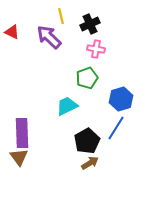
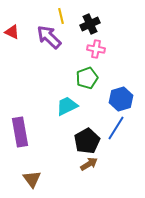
purple rectangle: moved 2 px left, 1 px up; rotated 8 degrees counterclockwise
brown triangle: moved 13 px right, 22 px down
brown arrow: moved 1 px left, 1 px down
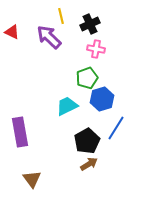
blue hexagon: moved 19 px left
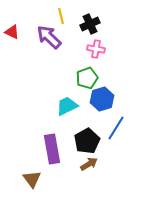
purple rectangle: moved 32 px right, 17 px down
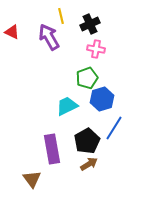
purple arrow: rotated 16 degrees clockwise
blue line: moved 2 px left
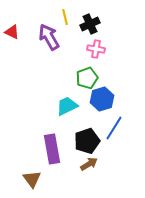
yellow line: moved 4 px right, 1 px down
black pentagon: rotated 10 degrees clockwise
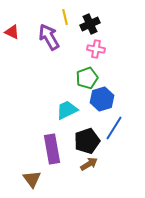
cyan trapezoid: moved 4 px down
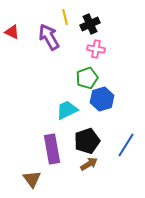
blue line: moved 12 px right, 17 px down
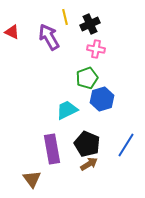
black pentagon: moved 3 px down; rotated 30 degrees counterclockwise
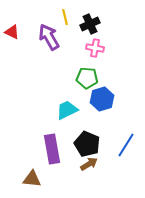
pink cross: moved 1 px left, 1 px up
green pentagon: rotated 25 degrees clockwise
brown triangle: rotated 48 degrees counterclockwise
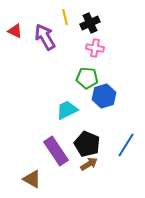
black cross: moved 1 px up
red triangle: moved 3 px right, 1 px up
purple arrow: moved 4 px left
blue hexagon: moved 2 px right, 3 px up
purple rectangle: moved 4 px right, 2 px down; rotated 24 degrees counterclockwise
brown triangle: rotated 24 degrees clockwise
